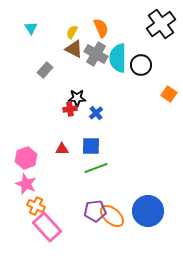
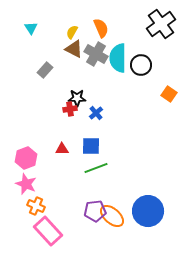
pink rectangle: moved 1 px right, 4 px down
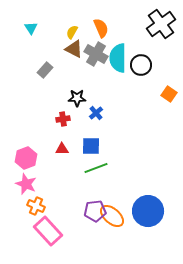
red cross: moved 7 px left, 10 px down
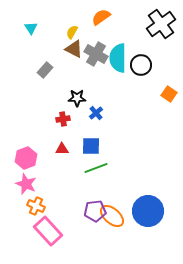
orange semicircle: moved 11 px up; rotated 102 degrees counterclockwise
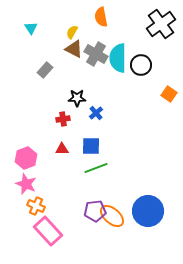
orange semicircle: rotated 66 degrees counterclockwise
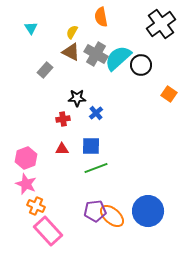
brown triangle: moved 3 px left, 3 px down
cyan semicircle: rotated 48 degrees clockwise
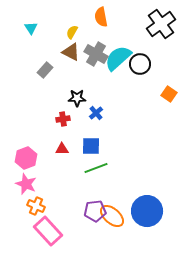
black circle: moved 1 px left, 1 px up
blue circle: moved 1 px left
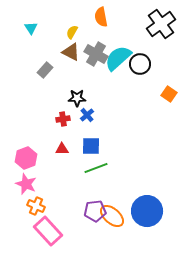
blue cross: moved 9 px left, 2 px down
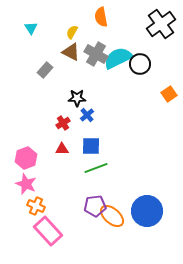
cyan semicircle: rotated 16 degrees clockwise
orange square: rotated 21 degrees clockwise
red cross: moved 4 px down; rotated 24 degrees counterclockwise
purple pentagon: moved 5 px up
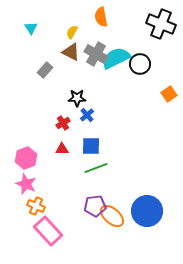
black cross: rotated 32 degrees counterclockwise
cyan semicircle: moved 2 px left
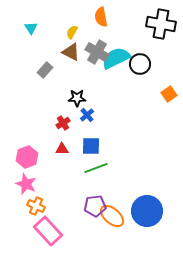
black cross: rotated 12 degrees counterclockwise
gray cross: moved 1 px right, 2 px up
pink hexagon: moved 1 px right, 1 px up
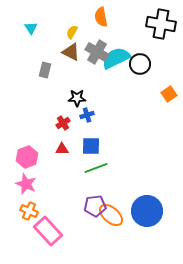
gray rectangle: rotated 28 degrees counterclockwise
blue cross: rotated 24 degrees clockwise
orange cross: moved 7 px left, 5 px down
orange ellipse: moved 1 px left, 1 px up
